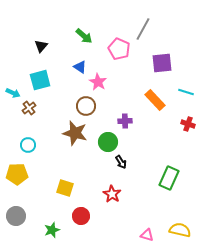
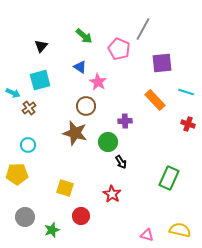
gray circle: moved 9 px right, 1 px down
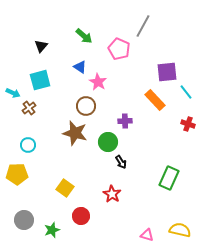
gray line: moved 3 px up
purple square: moved 5 px right, 9 px down
cyan line: rotated 35 degrees clockwise
yellow square: rotated 18 degrees clockwise
gray circle: moved 1 px left, 3 px down
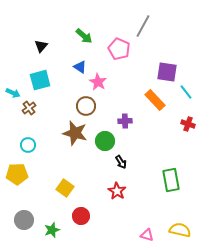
purple square: rotated 15 degrees clockwise
green circle: moved 3 px left, 1 px up
green rectangle: moved 2 px right, 2 px down; rotated 35 degrees counterclockwise
red star: moved 5 px right, 3 px up
